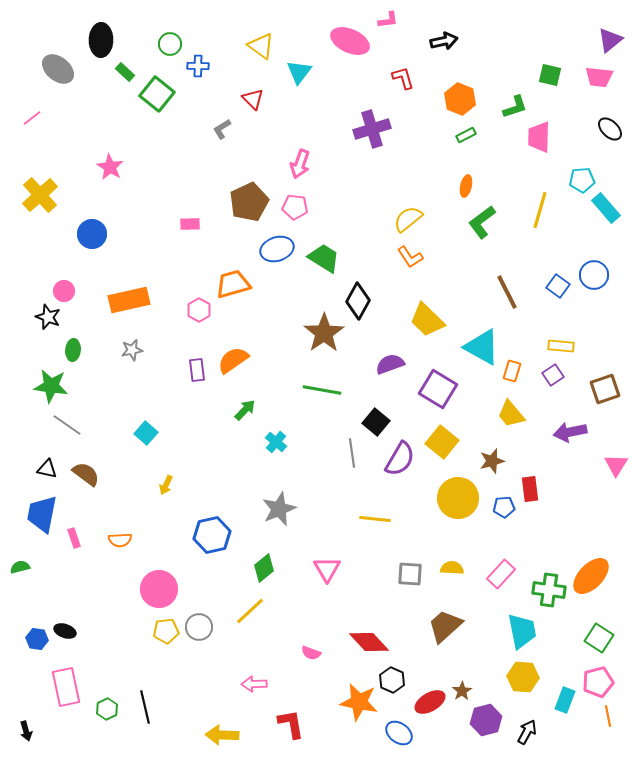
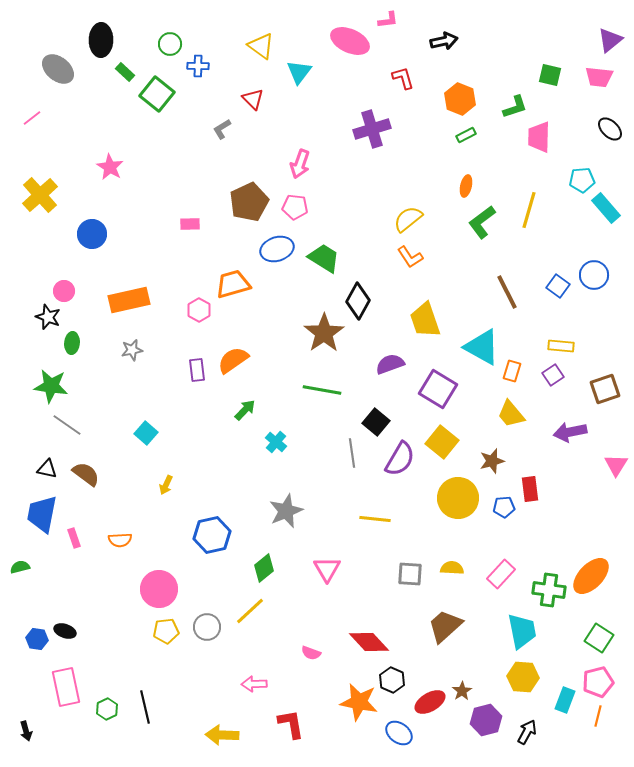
yellow line at (540, 210): moved 11 px left
yellow trapezoid at (427, 320): moved 2 px left; rotated 27 degrees clockwise
green ellipse at (73, 350): moved 1 px left, 7 px up
gray star at (279, 509): moved 7 px right, 2 px down
gray circle at (199, 627): moved 8 px right
orange line at (608, 716): moved 10 px left; rotated 25 degrees clockwise
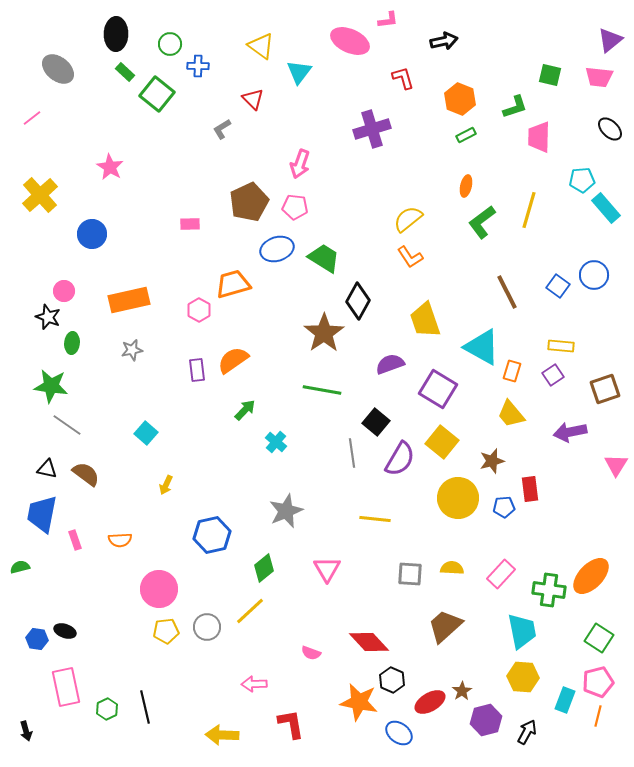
black ellipse at (101, 40): moved 15 px right, 6 px up
pink rectangle at (74, 538): moved 1 px right, 2 px down
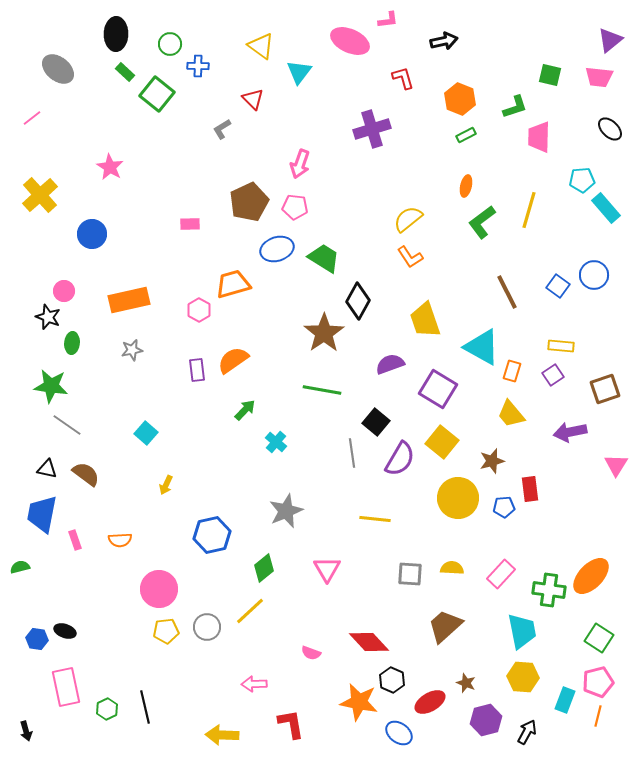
brown star at (462, 691): moved 4 px right, 8 px up; rotated 18 degrees counterclockwise
